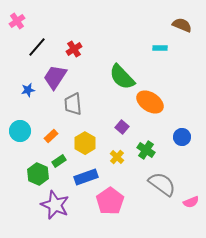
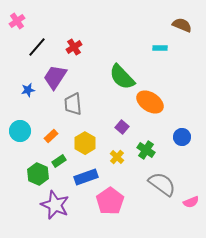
red cross: moved 2 px up
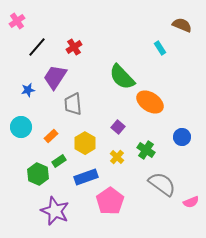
cyan rectangle: rotated 56 degrees clockwise
purple square: moved 4 px left
cyan circle: moved 1 px right, 4 px up
purple star: moved 6 px down
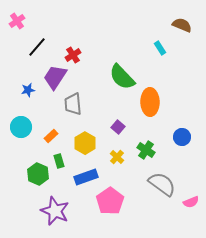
red cross: moved 1 px left, 8 px down
orange ellipse: rotated 56 degrees clockwise
green rectangle: rotated 72 degrees counterclockwise
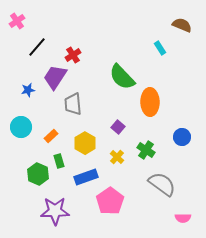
pink semicircle: moved 8 px left, 16 px down; rotated 21 degrees clockwise
purple star: rotated 24 degrees counterclockwise
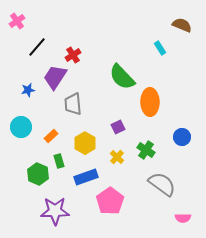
purple square: rotated 24 degrees clockwise
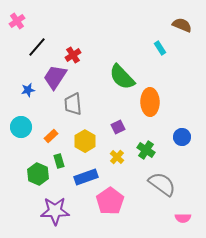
yellow hexagon: moved 2 px up
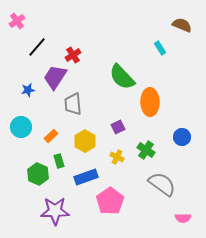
yellow cross: rotated 16 degrees counterclockwise
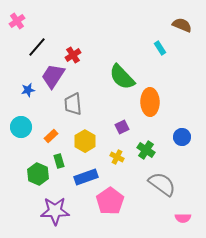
purple trapezoid: moved 2 px left, 1 px up
purple square: moved 4 px right
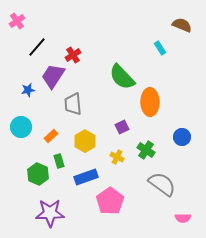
purple star: moved 5 px left, 2 px down
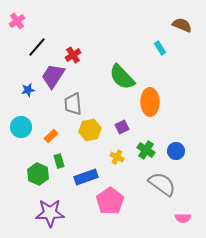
blue circle: moved 6 px left, 14 px down
yellow hexagon: moved 5 px right, 11 px up; rotated 20 degrees clockwise
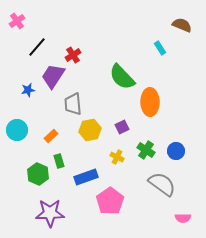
cyan circle: moved 4 px left, 3 px down
